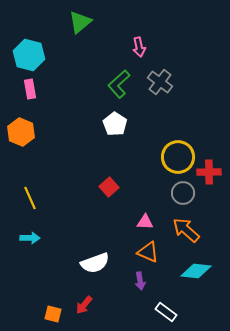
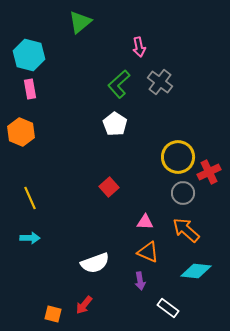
red cross: rotated 25 degrees counterclockwise
white rectangle: moved 2 px right, 4 px up
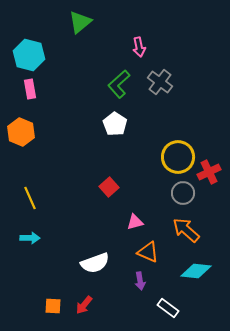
pink triangle: moved 10 px left; rotated 18 degrees counterclockwise
orange square: moved 8 px up; rotated 12 degrees counterclockwise
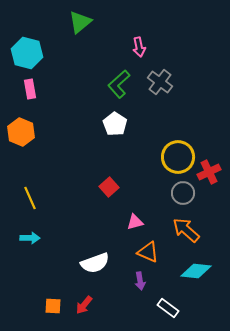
cyan hexagon: moved 2 px left, 2 px up
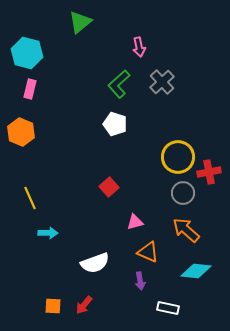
gray cross: moved 2 px right; rotated 10 degrees clockwise
pink rectangle: rotated 24 degrees clockwise
white pentagon: rotated 15 degrees counterclockwise
red cross: rotated 15 degrees clockwise
cyan arrow: moved 18 px right, 5 px up
white rectangle: rotated 25 degrees counterclockwise
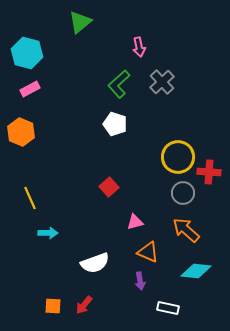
pink rectangle: rotated 48 degrees clockwise
red cross: rotated 15 degrees clockwise
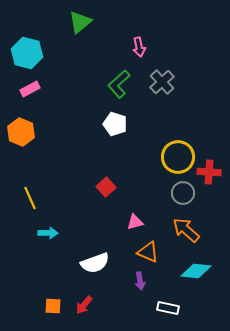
red square: moved 3 px left
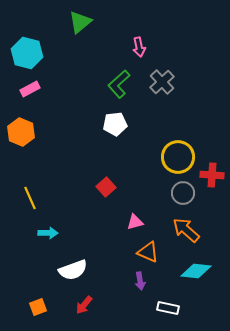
white pentagon: rotated 25 degrees counterclockwise
red cross: moved 3 px right, 3 px down
white semicircle: moved 22 px left, 7 px down
orange square: moved 15 px left, 1 px down; rotated 24 degrees counterclockwise
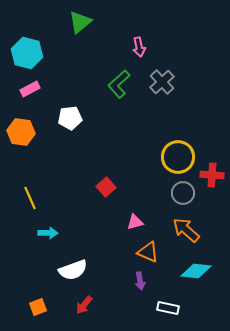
white pentagon: moved 45 px left, 6 px up
orange hexagon: rotated 16 degrees counterclockwise
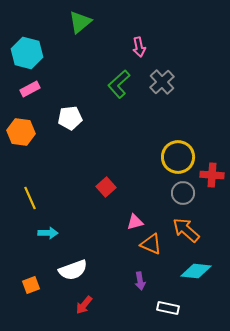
orange triangle: moved 3 px right, 8 px up
orange square: moved 7 px left, 22 px up
